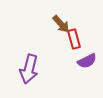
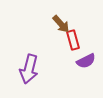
red rectangle: moved 1 px left, 1 px down
purple semicircle: moved 1 px left
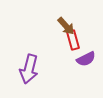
brown arrow: moved 5 px right, 2 px down
purple semicircle: moved 2 px up
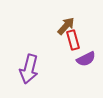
brown arrow: rotated 96 degrees counterclockwise
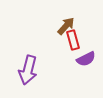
purple arrow: moved 1 px left, 1 px down
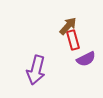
brown arrow: moved 2 px right
purple arrow: moved 8 px right
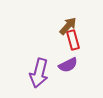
purple semicircle: moved 18 px left, 6 px down
purple arrow: moved 3 px right, 3 px down
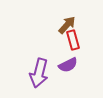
brown arrow: moved 1 px left, 1 px up
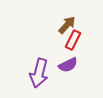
red rectangle: rotated 42 degrees clockwise
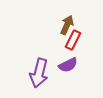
brown arrow: rotated 18 degrees counterclockwise
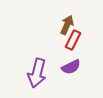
purple semicircle: moved 3 px right, 2 px down
purple arrow: moved 2 px left
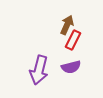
purple semicircle: rotated 12 degrees clockwise
purple arrow: moved 2 px right, 3 px up
